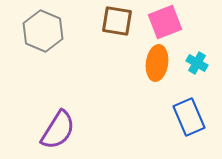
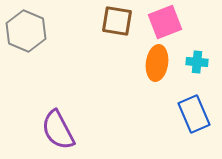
gray hexagon: moved 17 px left
cyan cross: moved 1 px up; rotated 25 degrees counterclockwise
blue rectangle: moved 5 px right, 3 px up
purple semicircle: rotated 120 degrees clockwise
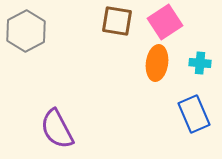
pink square: rotated 12 degrees counterclockwise
gray hexagon: rotated 9 degrees clockwise
cyan cross: moved 3 px right, 1 px down
purple semicircle: moved 1 px left, 1 px up
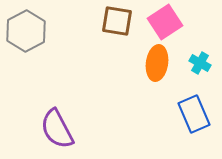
cyan cross: rotated 25 degrees clockwise
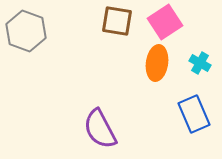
gray hexagon: rotated 12 degrees counterclockwise
purple semicircle: moved 43 px right
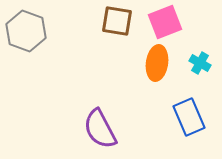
pink square: rotated 12 degrees clockwise
blue rectangle: moved 5 px left, 3 px down
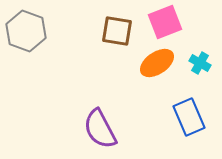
brown square: moved 10 px down
orange ellipse: rotated 48 degrees clockwise
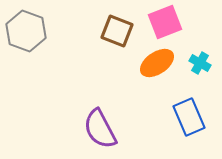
brown square: rotated 12 degrees clockwise
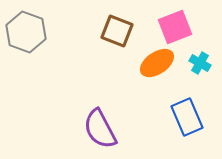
pink square: moved 10 px right, 5 px down
gray hexagon: moved 1 px down
blue rectangle: moved 2 px left
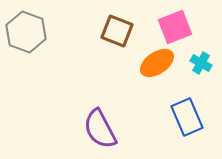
cyan cross: moved 1 px right
